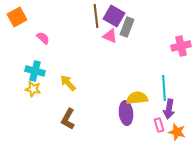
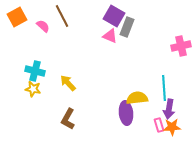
brown line: moved 34 px left; rotated 20 degrees counterclockwise
pink semicircle: moved 12 px up
orange star: moved 5 px left, 5 px up; rotated 18 degrees counterclockwise
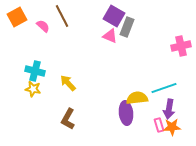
cyan line: rotated 75 degrees clockwise
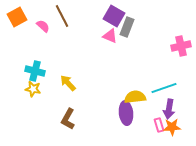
yellow semicircle: moved 2 px left, 1 px up
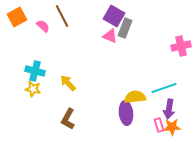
gray rectangle: moved 2 px left, 1 px down
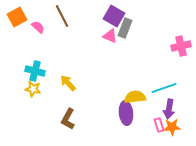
pink semicircle: moved 5 px left, 1 px down
